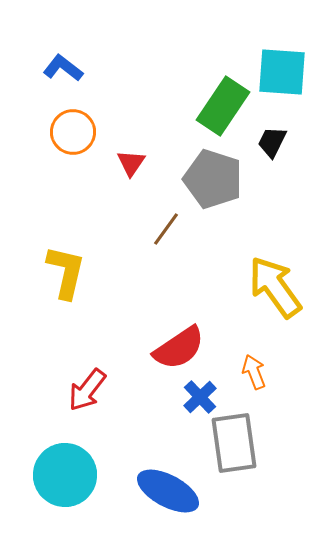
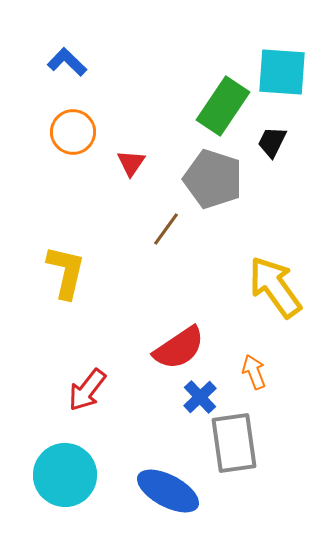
blue L-shape: moved 4 px right, 6 px up; rotated 6 degrees clockwise
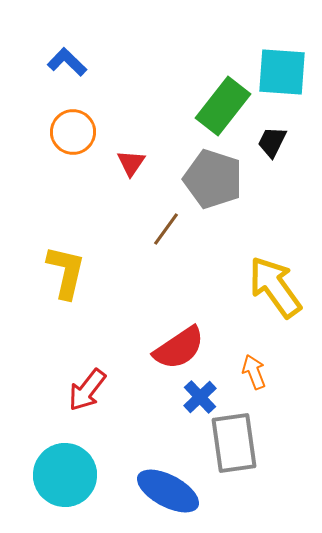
green rectangle: rotated 4 degrees clockwise
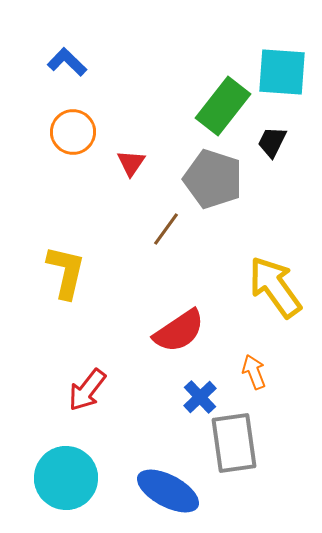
red semicircle: moved 17 px up
cyan circle: moved 1 px right, 3 px down
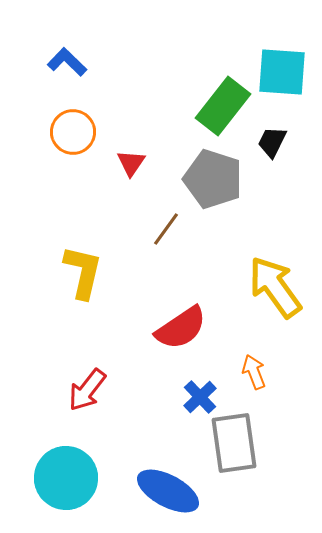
yellow L-shape: moved 17 px right
red semicircle: moved 2 px right, 3 px up
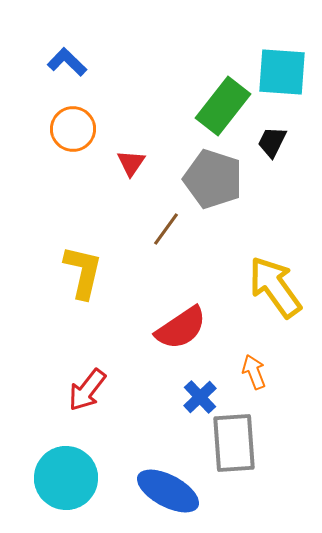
orange circle: moved 3 px up
gray rectangle: rotated 4 degrees clockwise
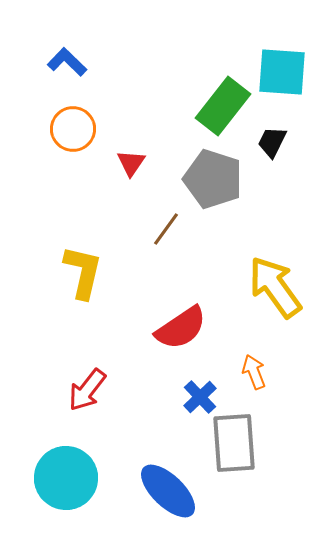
blue ellipse: rotated 16 degrees clockwise
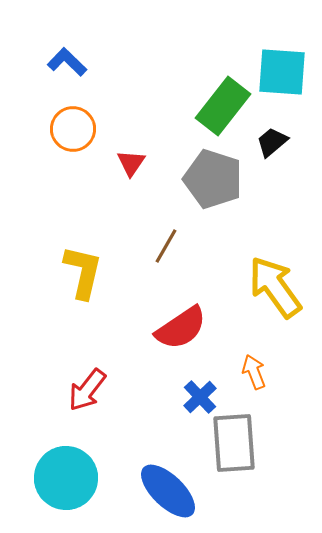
black trapezoid: rotated 24 degrees clockwise
brown line: moved 17 px down; rotated 6 degrees counterclockwise
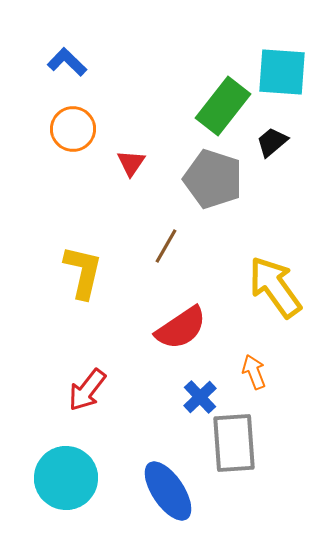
blue ellipse: rotated 12 degrees clockwise
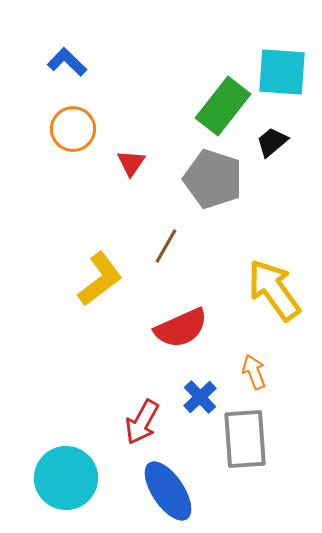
yellow L-shape: moved 17 px right, 7 px down; rotated 40 degrees clockwise
yellow arrow: moved 1 px left, 3 px down
red semicircle: rotated 10 degrees clockwise
red arrow: moved 55 px right, 32 px down; rotated 9 degrees counterclockwise
gray rectangle: moved 11 px right, 4 px up
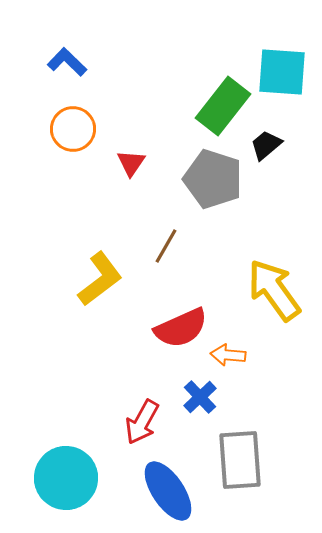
black trapezoid: moved 6 px left, 3 px down
orange arrow: moved 26 px left, 17 px up; rotated 64 degrees counterclockwise
gray rectangle: moved 5 px left, 21 px down
